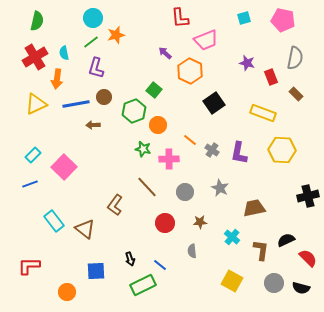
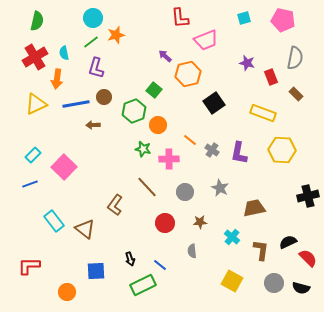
purple arrow at (165, 53): moved 3 px down
orange hexagon at (190, 71): moved 2 px left, 3 px down; rotated 20 degrees clockwise
black semicircle at (286, 240): moved 2 px right, 2 px down
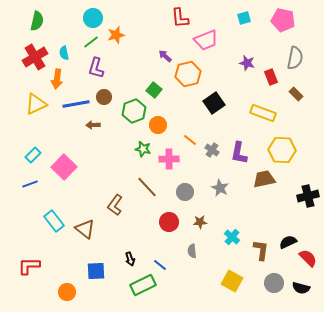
brown trapezoid at (254, 208): moved 10 px right, 29 px up
red circle at (165, 223): moved 4 px right, 1 px up
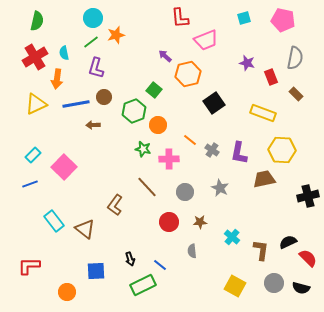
yellow square at (232, 281): moved 3 px right, 5 px down
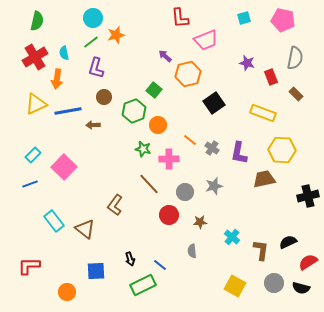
blue line at (76, 104): moved 8 px left, 7 px down
gray cross at (212, 150): moved 2 px up
brown line at (147, 187): moved 2 px right, 3 px up
gray star at (220, 188): moved 6 px left, 2 px up; rotated 30 degrees clockwise
red circle at (169, 222): moved 7 px up
red semicircle at (308, 258): moved 4 px down; rotated 78 degrees counterclockwise
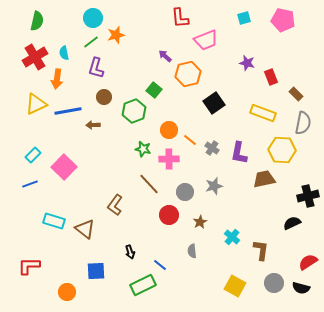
gray semicircle at (295, 58): moved 8 px right, 65 px down
orange circle at (158, 125): moved 11 px right, 5 px down
cyan rectangle at (54, 221): rotated 35 degrees counterclockwise
brown star at (200, 222): rotated 24 degrees counterclockwise
black semicircle at (288, 242): moved 4 px right, 19 px up
black arrow at (130, 259): moved 7 px up
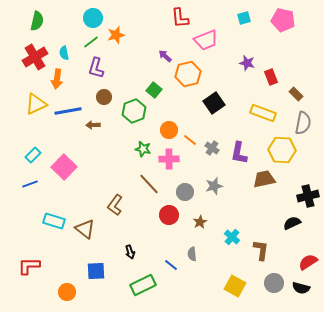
gray semicircle at (192, 251): moved 3 px down
blue line at (160, 265): moved 11 px right
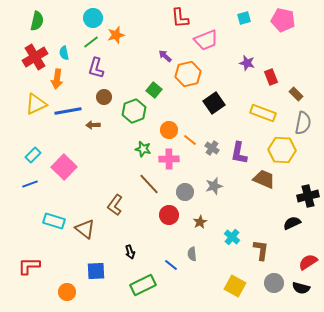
brown trapezoid at (264, 179): rotated 35 degrees clockwise
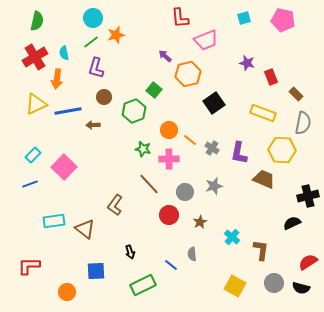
cyan rectangle at (54, 221): rotated 25 degrees counterclockwise
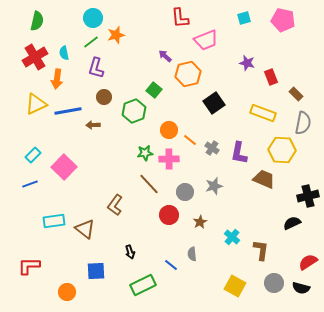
green star at (143, 149): moved 2 px right, 4 px down; rotated 21 degrees counterclockwise
